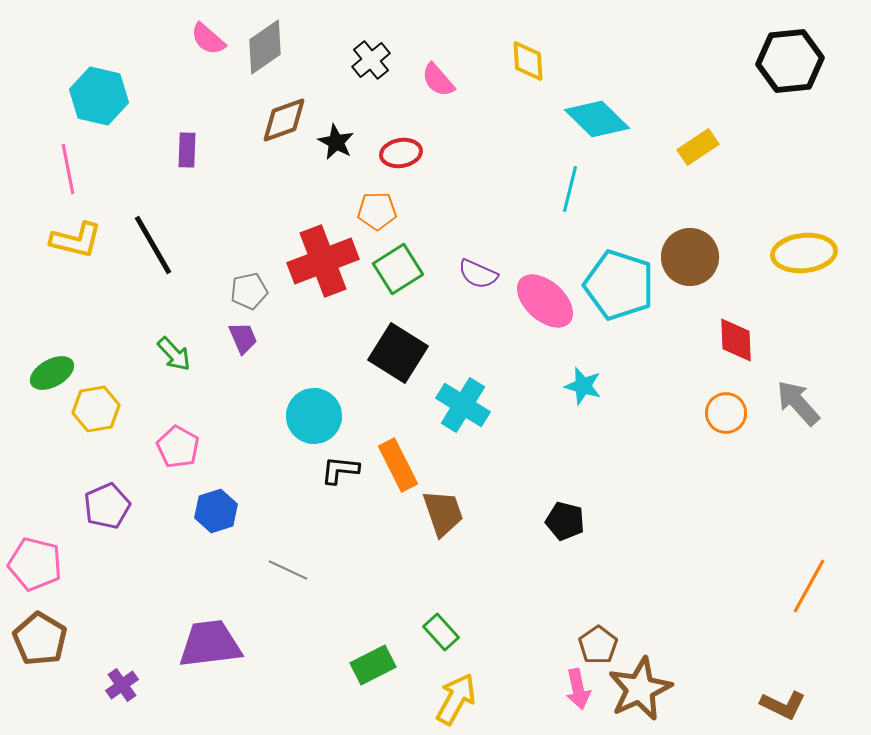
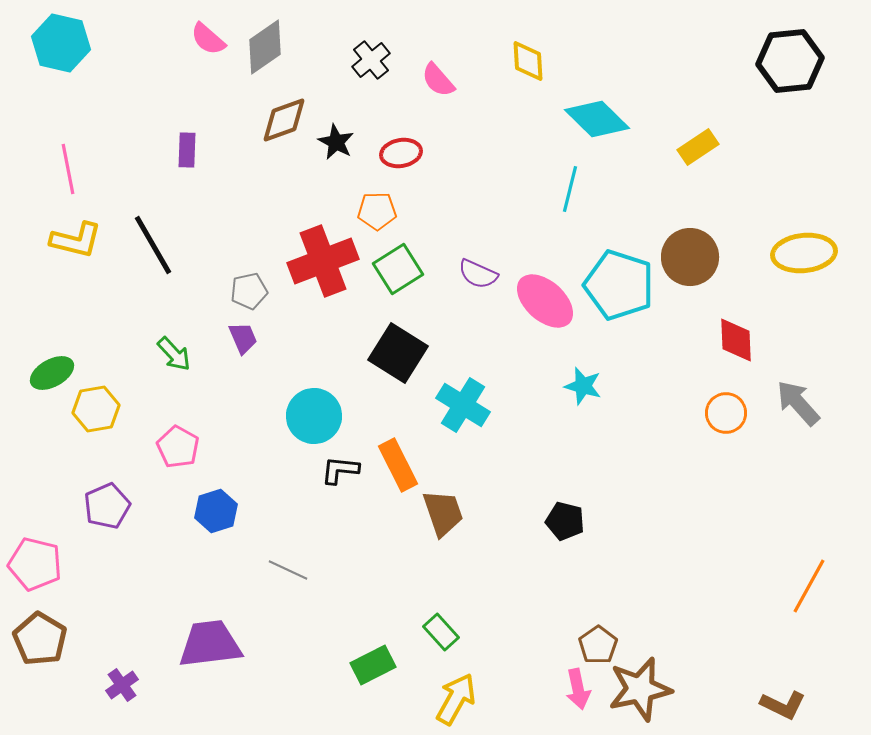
cyan hexagon at (99, 96): moved 38 px left, 53 px up
brown star at (640, 689): rotated 12 degrees clockwise
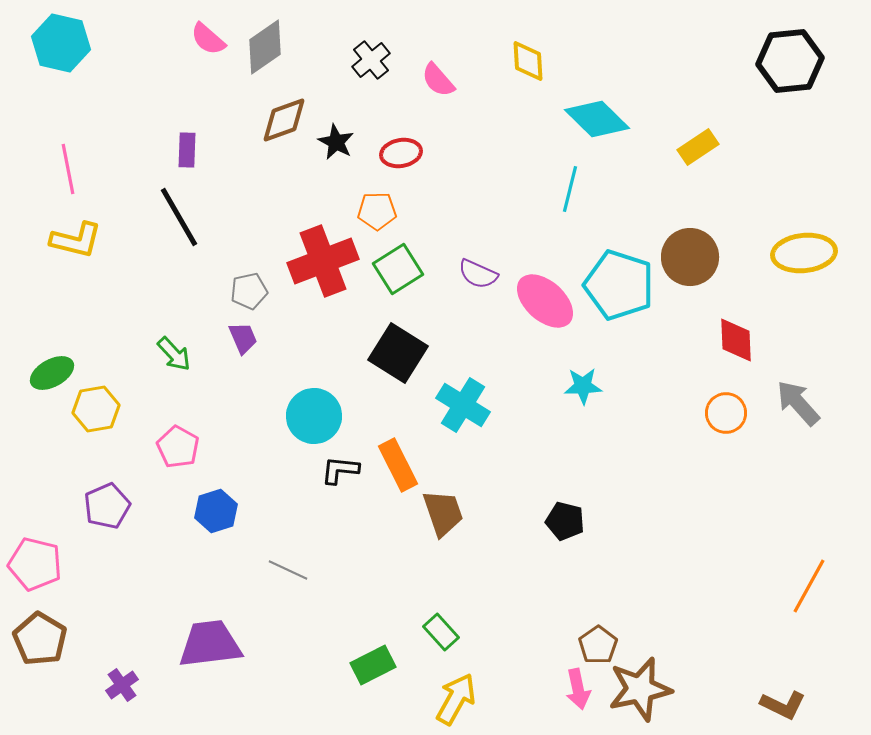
black line at (153, 245): moved 26 px right, 28 px up
cyan star at (583, 386): rotated 18 degrees counterclockwise
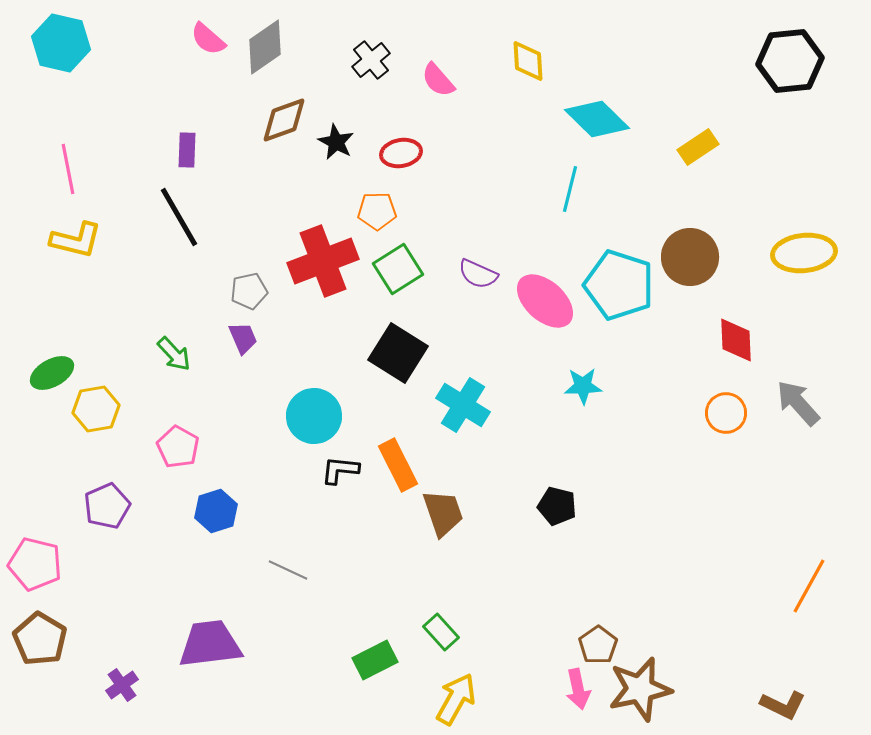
black pentagon at (565, 521): moved 8 px left, 15 px up
green rectangle at (373, 665): moved 2 px right, 5 px up
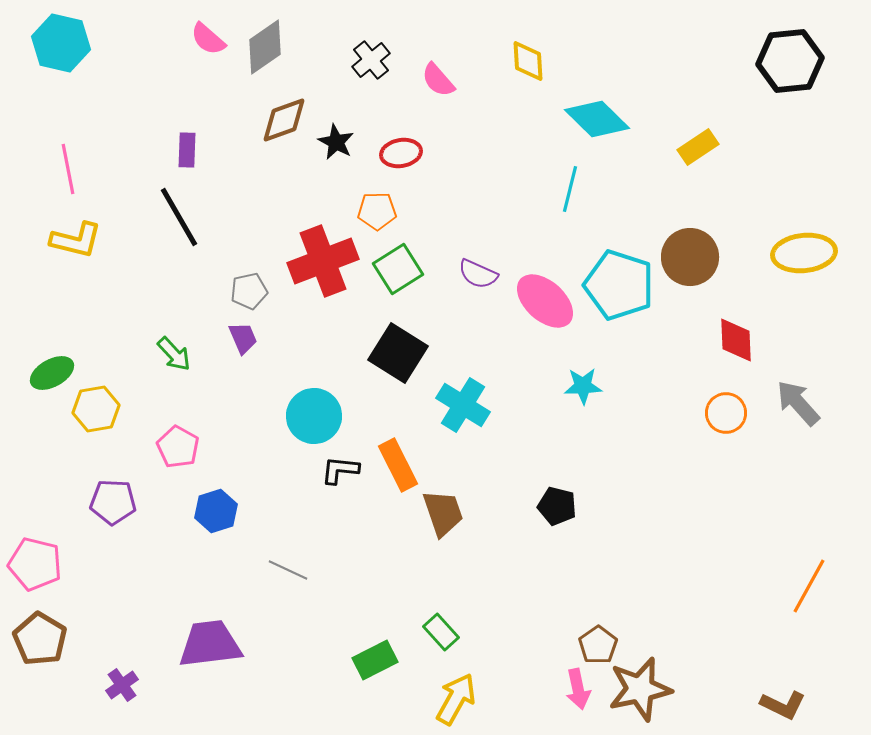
purple pentagon at (107, 506): moved 6 px right, 4 px up; rotated 27 degrees clockwise
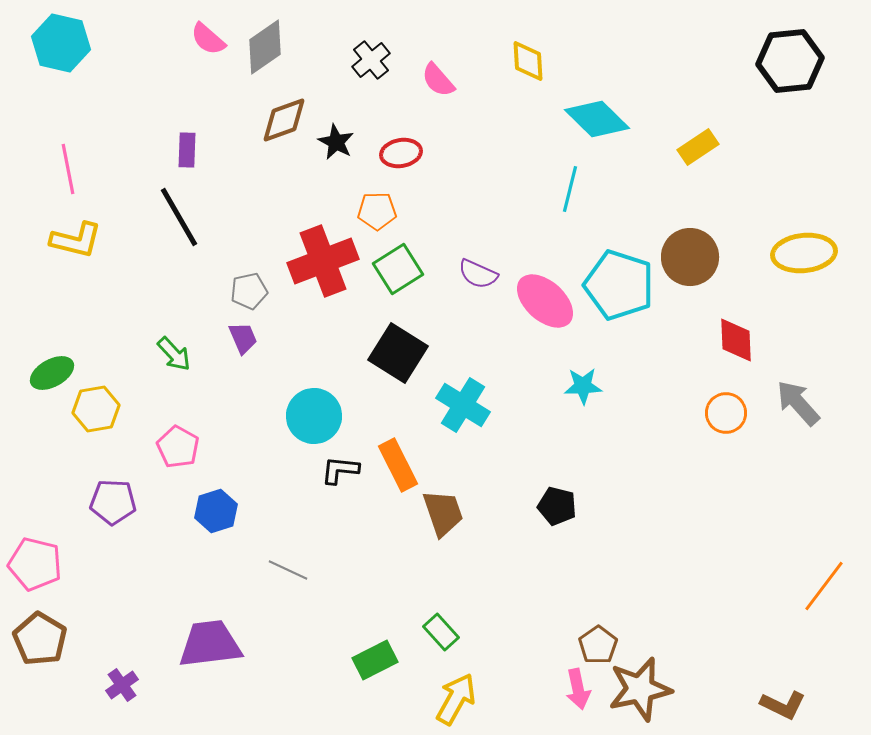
orange line at (809, 586): moved 15 px right; rotated 8 degrees clockwise
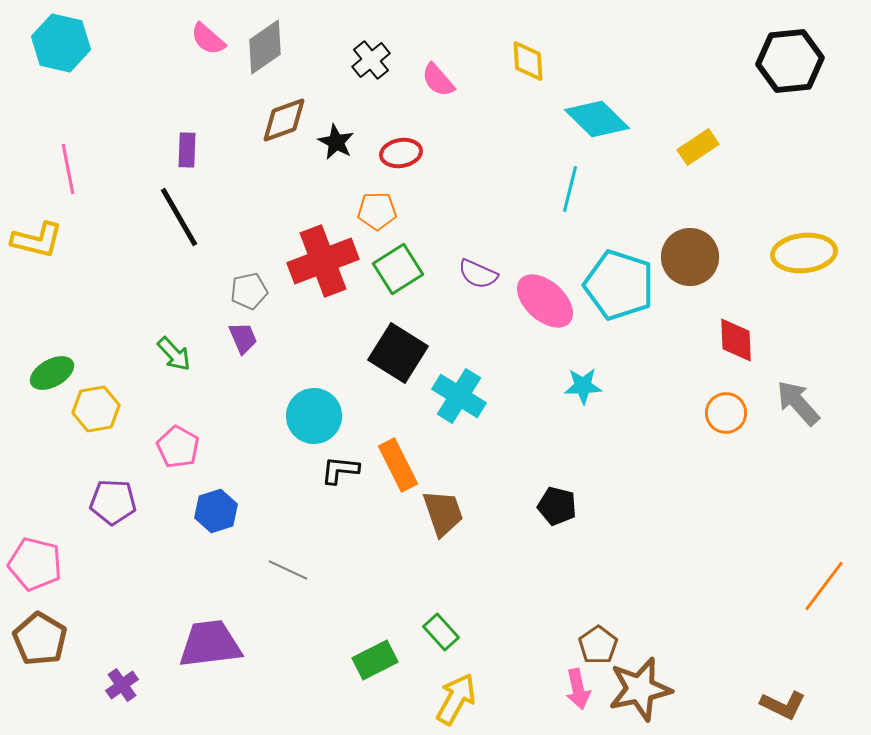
yellow L-shape at (76, 240): moved 39 px left
cyan cross at (463, 405): moved 4 px left, 9 px up
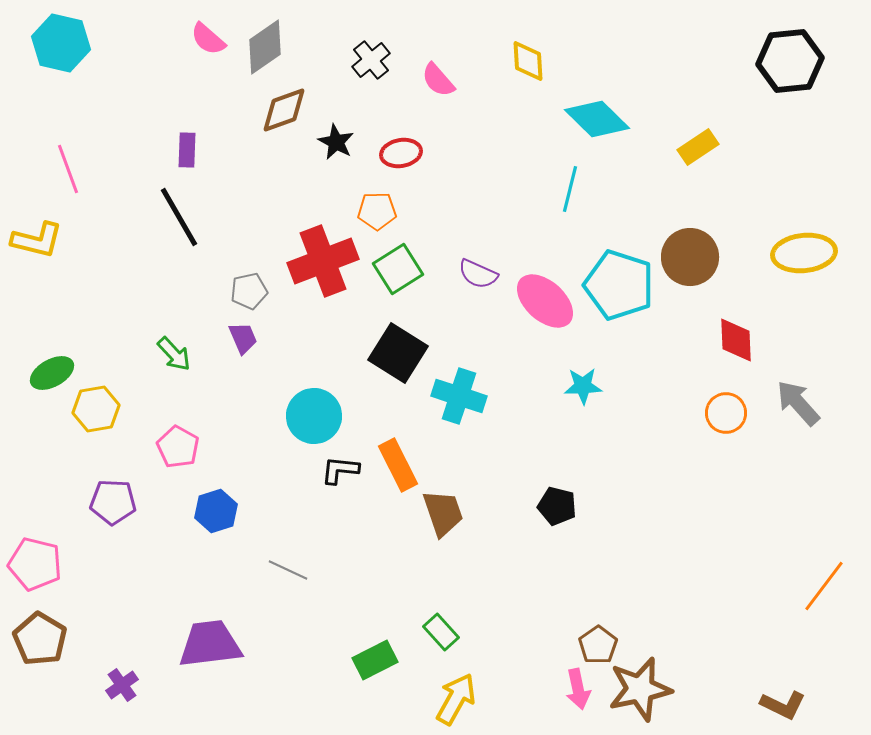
brown diamond at (284, 120): moved 10 px up
pink line at (68, 169): rotated 9 degrees counterclockwise
cyan cross at (459, 396): rotated 14 degrees counterclockwise
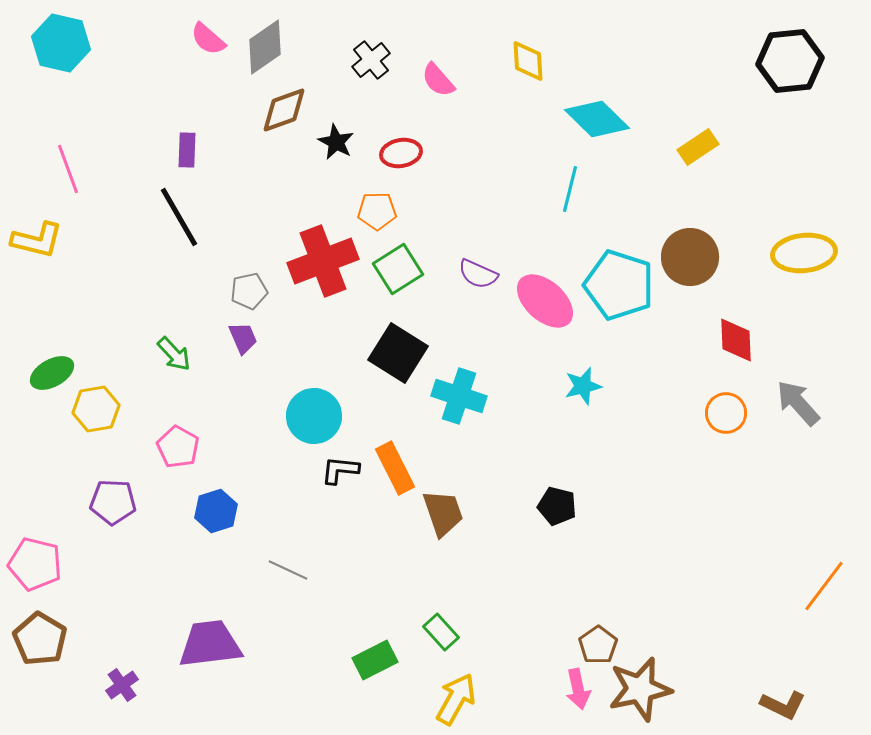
cyan star at (583, 386): rotated 12 degrees counterclockwise
orange rectangle at (398, 465): moved 3 px left, 3 px down
